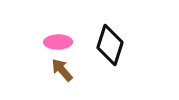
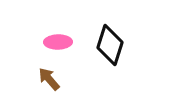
brown arrow: moved 13 px left, 9 px down
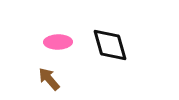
black diamond: rotated 33 degrees counterclockwise
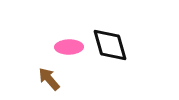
pink ellipse: moved 11 px right, 5 px down
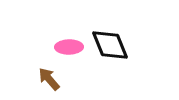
black diamond: rotated 6 degrees counterclockwise
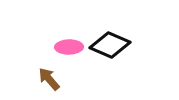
black diamond: rotated 45 degrees counterclockwise
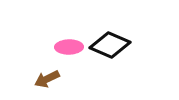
brown arrow: moved 2 px left; rotated 75 degrees counterclockwise
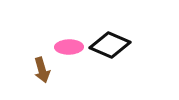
brown arrow: moved 5 px left, 9 px up; rotated 80 degrees counterclockwise
